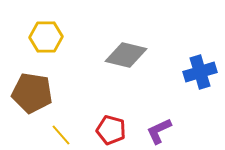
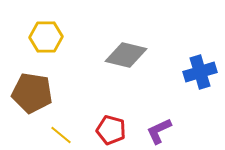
yellow line: rotated 10 degrees counterclockwise
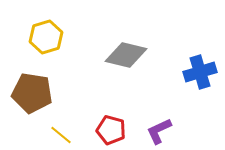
yellow hexagon: rotated 16 degrees counterclockwise
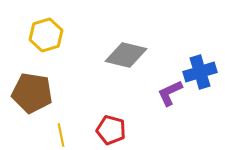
yellow hexagon: moved 2 px up
purple L-shape: moved 11 px right, 38 px up
yellow line: rotated 40 degrees clockwise
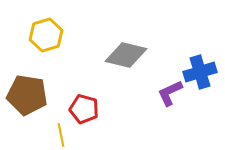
brown pentagon: moved 5 px left, 2 px down
red pentagon: moved 27 px left, 21 px up
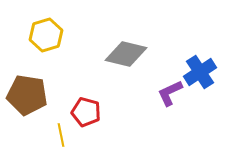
gray diamond: moved 1 px up
blue cross: rotated 16 degrees counterclockwise
red pentagon: moved 2 px right, 3 px down
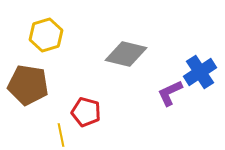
brown pentagon: moved 1 px right, 10 px up
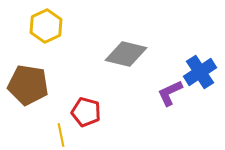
yellow hexagon: moved 9 px up; rotated 8 degrees counterclockwise
